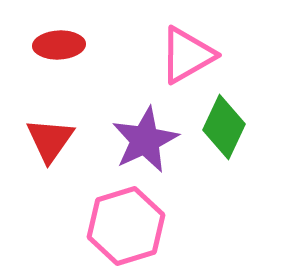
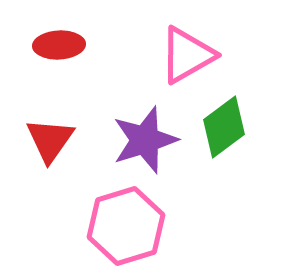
green diamond: rotated 28 degrees clockwise
purple star: rotated 8 degrees clockwise
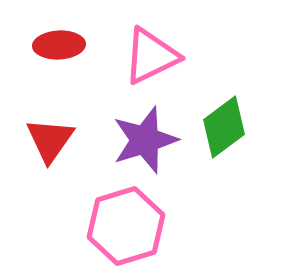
pink triangle: moved 36 px left, 1 px down; rotated 4 degrees clockwise
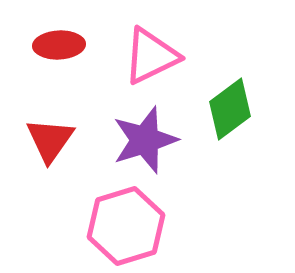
green diamond: moved 6 px right, 18 px up
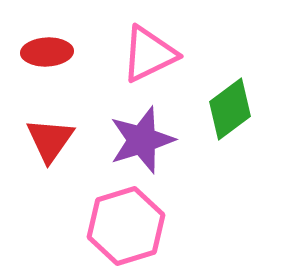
red ellipse: moved 12 px left, 7 px down
pink triangle: moved 2 px left, 2 px up
purple star: moved 3 px left
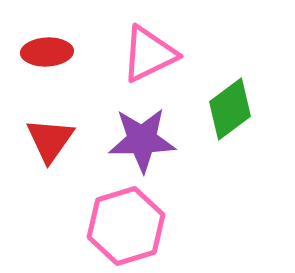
purple star: rotated 16 degrees clockwise
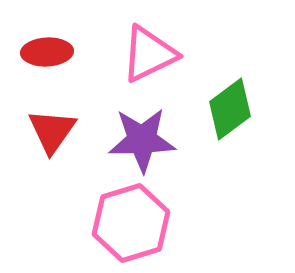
red triangle: moved 2 px right, 9 px up
pink hexagon: moved 5 px right, 3 px up
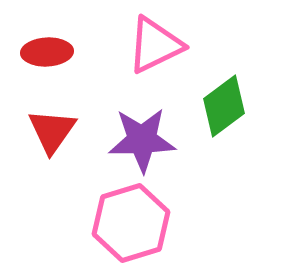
pink triangle: moved 6 px right, 9 px up
green diamond: moved 6 px left, 3 px up
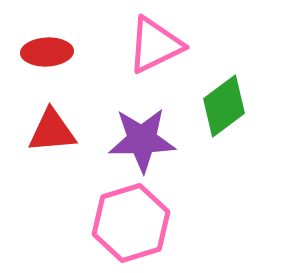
red triangle: rotated 50 degrees clockwise
